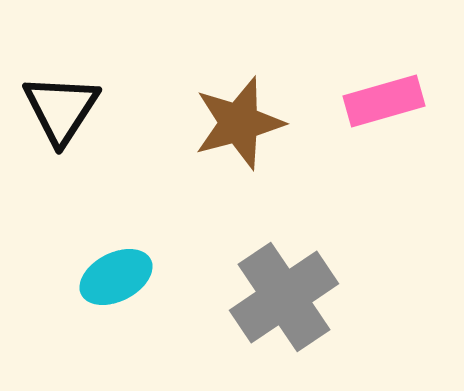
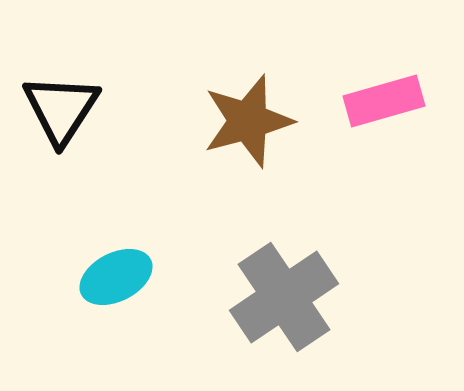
brown star: moved 9 px right, 2 px up
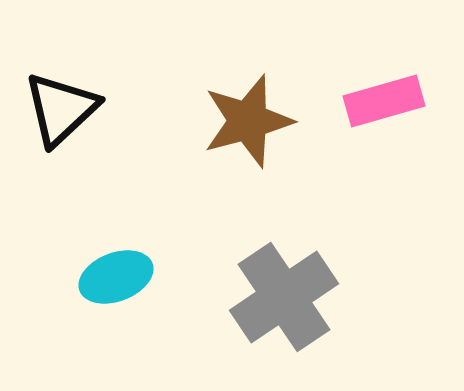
black triangle: rotated 14 degrees clockwise
cyan ellipse: rotated 6 degrees clockwise
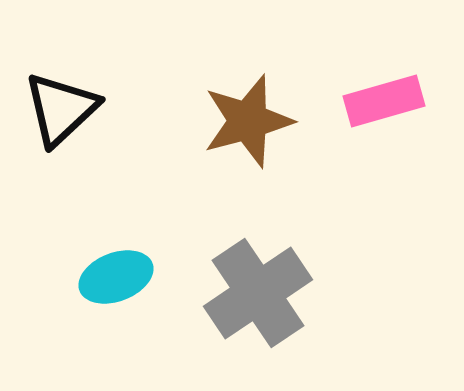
gray cross: moved 26 px left, 4 px up
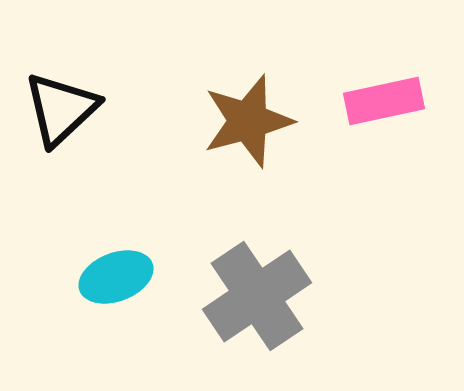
pink rectangle: rotated 4 degrees clockwise
gray cross: moved 1 px left, 3 px down
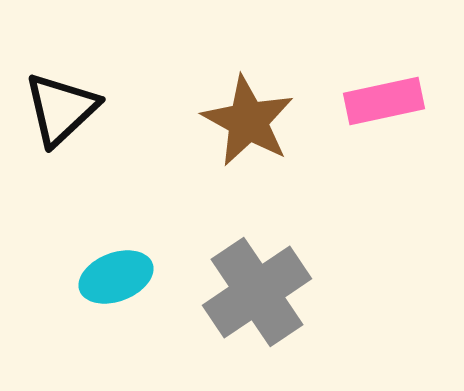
brown star: rotated 28 degrees counterclockwise
gray cross: moved 4 px up
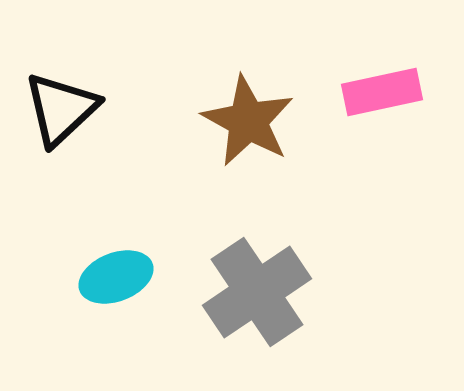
pink rectangle: moved 2 px left, 9 px up
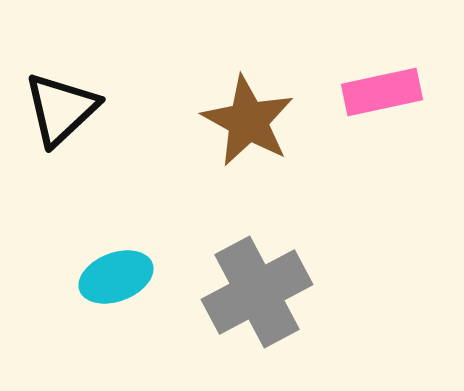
gray cross: rotated 6 degrees clockwise
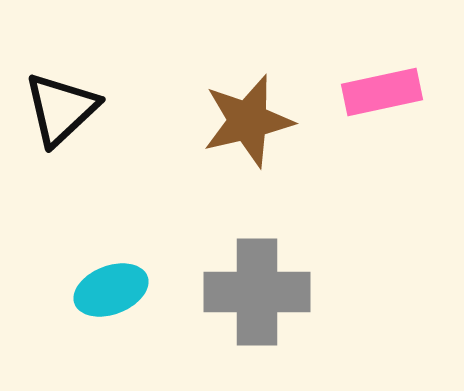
brown star: rotated 30 degrees clockwise
cyan ellipse: moved 5 px left, 13 px down
gray cross: rotated 28 degrees clockwise
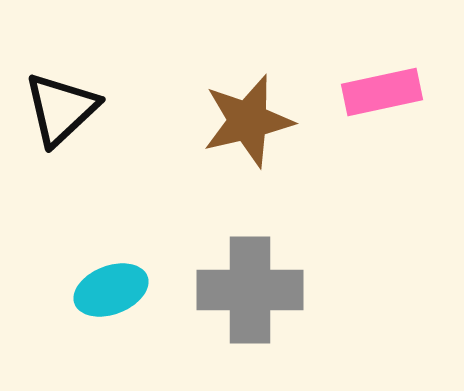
gray cross: moved 7 px left, 2 px up
